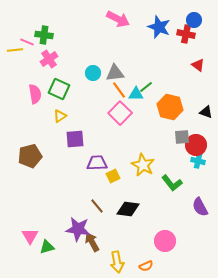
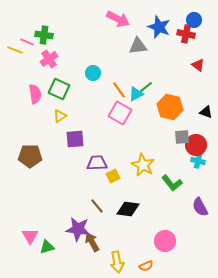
yellow line: rotated 28 degrees clockwise
gray triangle: moved 23 px right, 27 px up
cyan triangle: rotated 28 degrees counterclockwise
pink square: rotated 15 degrees counterclockwise
brown pentagon: rotated 15 degrees clockwise
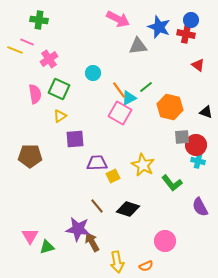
blue circle: moved 3 px left
green cross: moved 5 px left, 15 px up
cyan triangle: moved 7 px left, 4 px down
black diamond: rotated 10 degrees clockwise
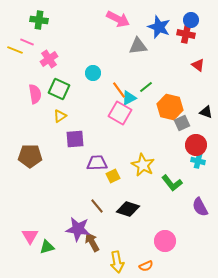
gray square: moved 14 px up; rotated 21 degrees counterclockwise
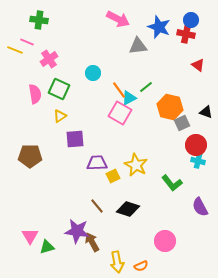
yellow star: moved 7 px left
purple star: moved 1 px left, 2 px down
orange semicircle: moved 5 px left
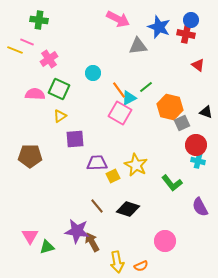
pink semicircle: rotated 78 degrees counterclockwise
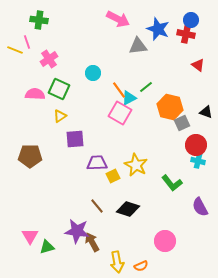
blue star: moved 1 px left, 2 px down
pink line: rotated 48 degrees clockwise
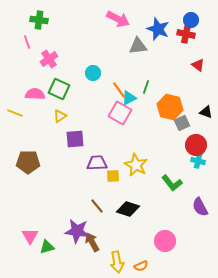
yellow line: moved 63 px down
green line: rotated 32 degrees counterclockwise
brown pentagon: moved 2 px left, 6 px down
yellow square: rotated 24 degrees clockwise
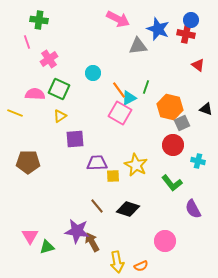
black triangle: moved 3 px up
red circle: moved 23 px left
purple semicircle: moved 7 px left, 2 px down
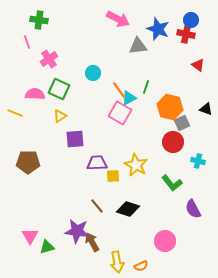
red circle: moved 3 px up
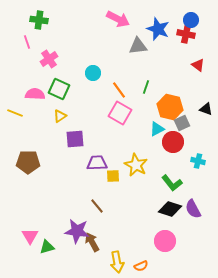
cyan triangle: moved 28 px right, 31 px down
black diamond: moved 42 px right
